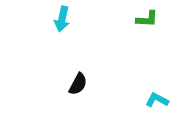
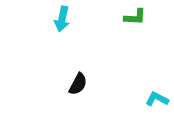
green L-shape: moved 12 px left, 2 px up
cyan L-shape: moved 1 px up
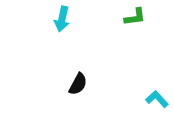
green L-shape: rotated 10 degrees counterclockwise
cyan L-shape: rotated 20 degrees clockwise
